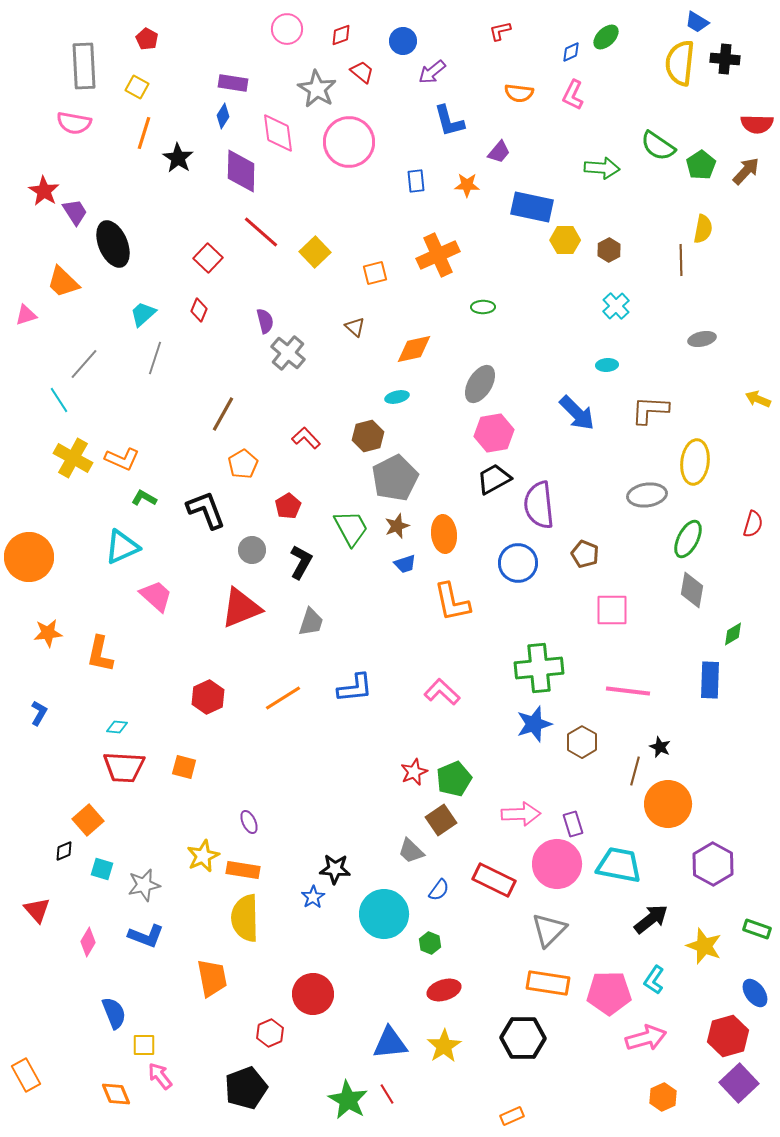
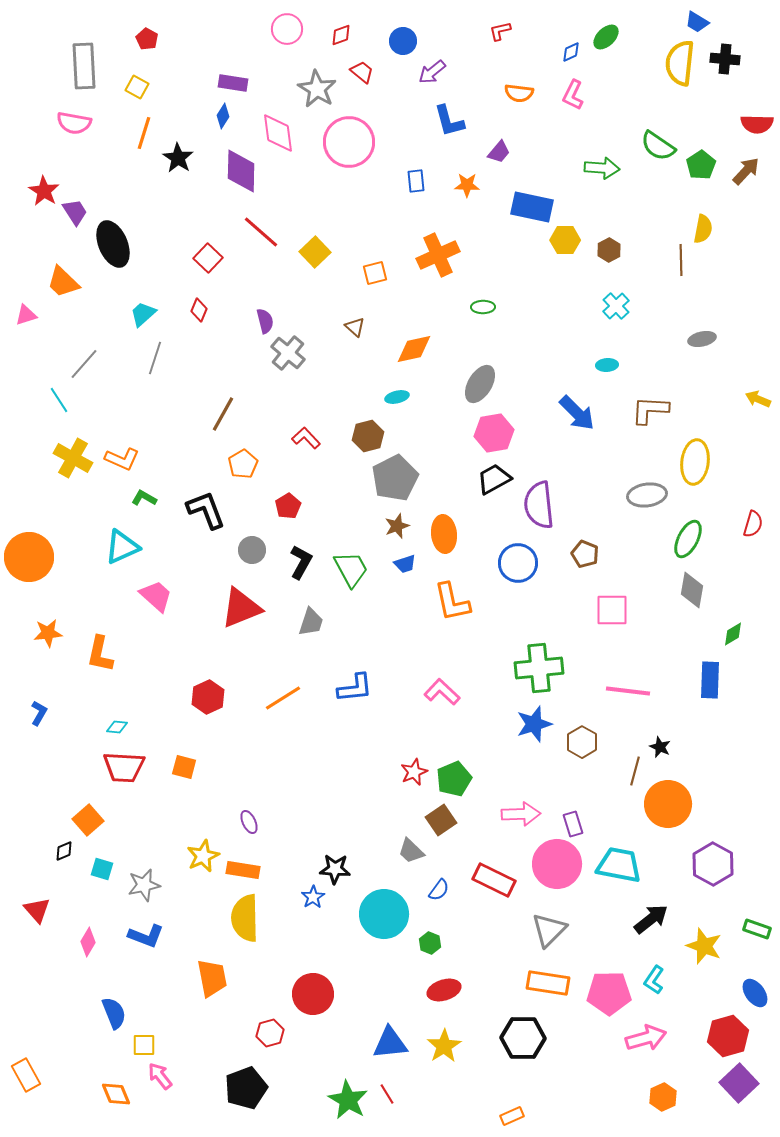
green trapezoid at (351, 528): moved 41 px down
red hexagon at (270, 1033): rotated 8 degrees clockwise
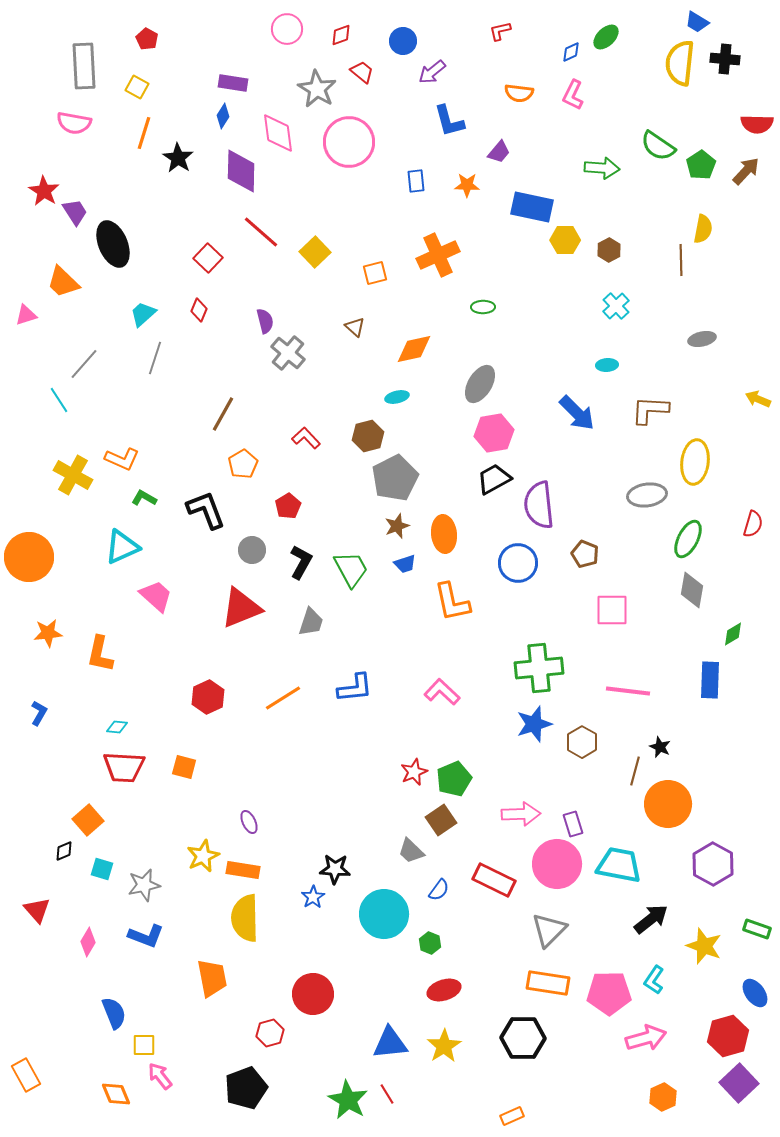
yellow cross at (73, 458): moved 17 px down
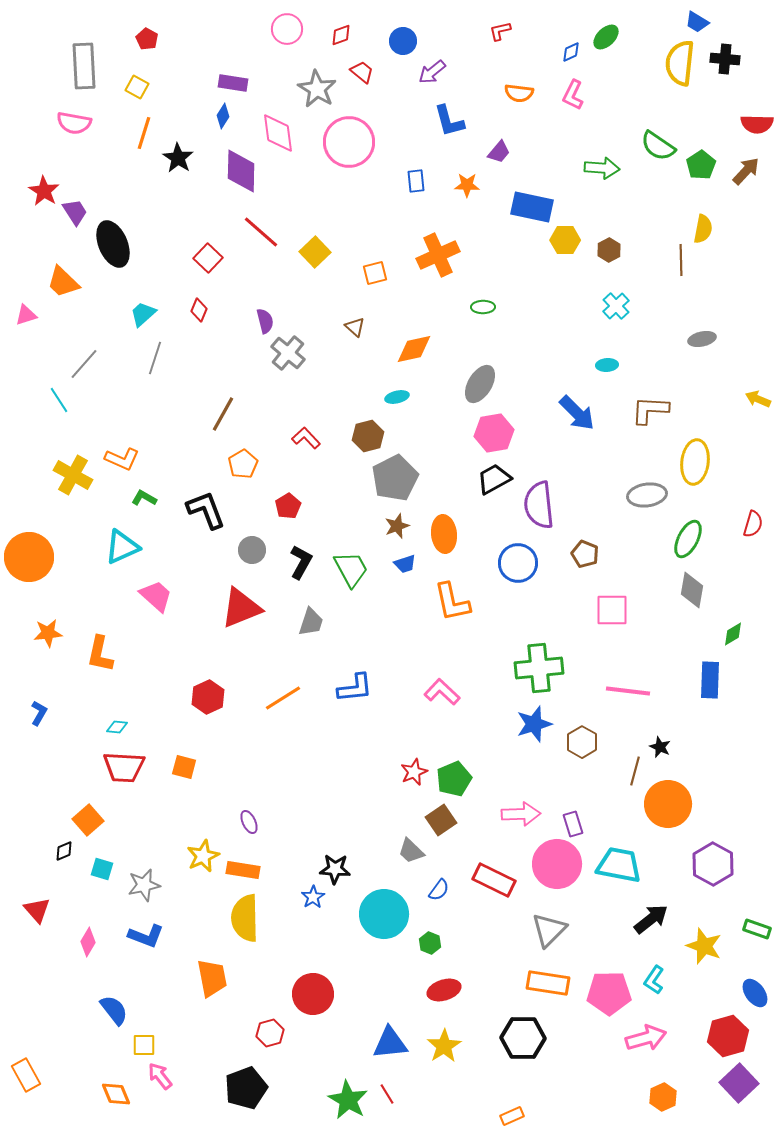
blue semicircle at (114, 1013): moved 3 px up; rotated 16 degrees counterclockwise
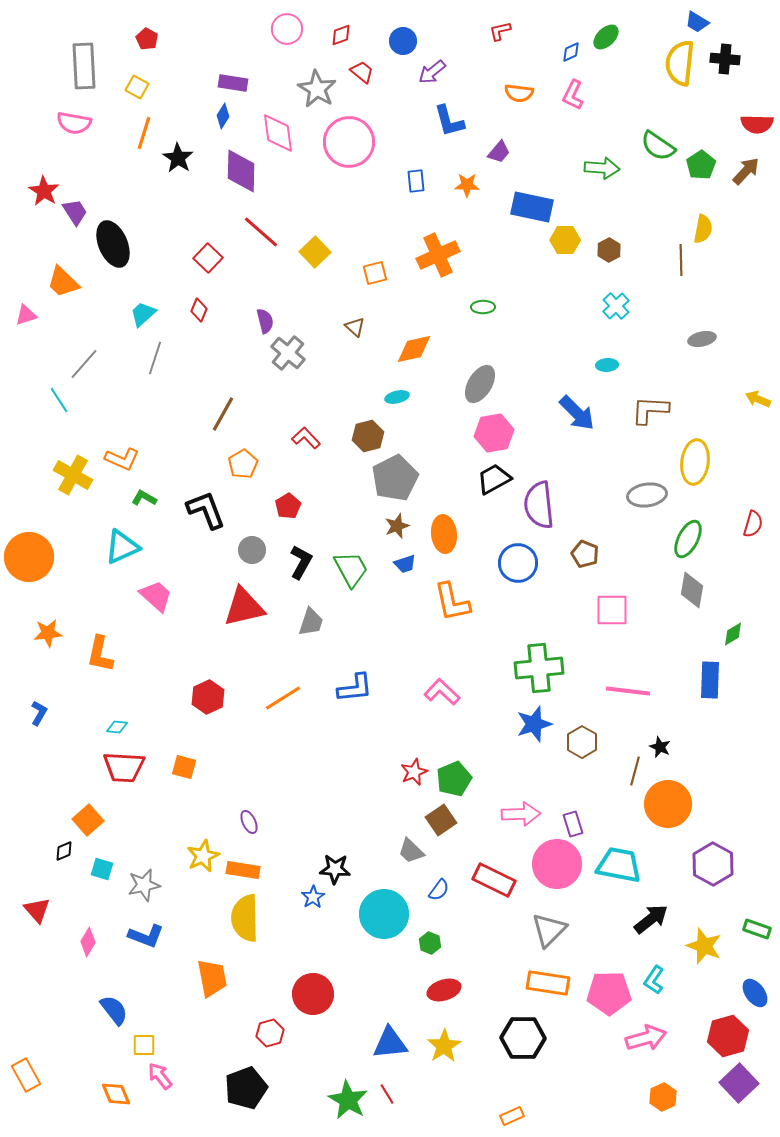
red triangle at (241, 608): moved 3 px right, 1 px up; rotated 9 degrees clockwise
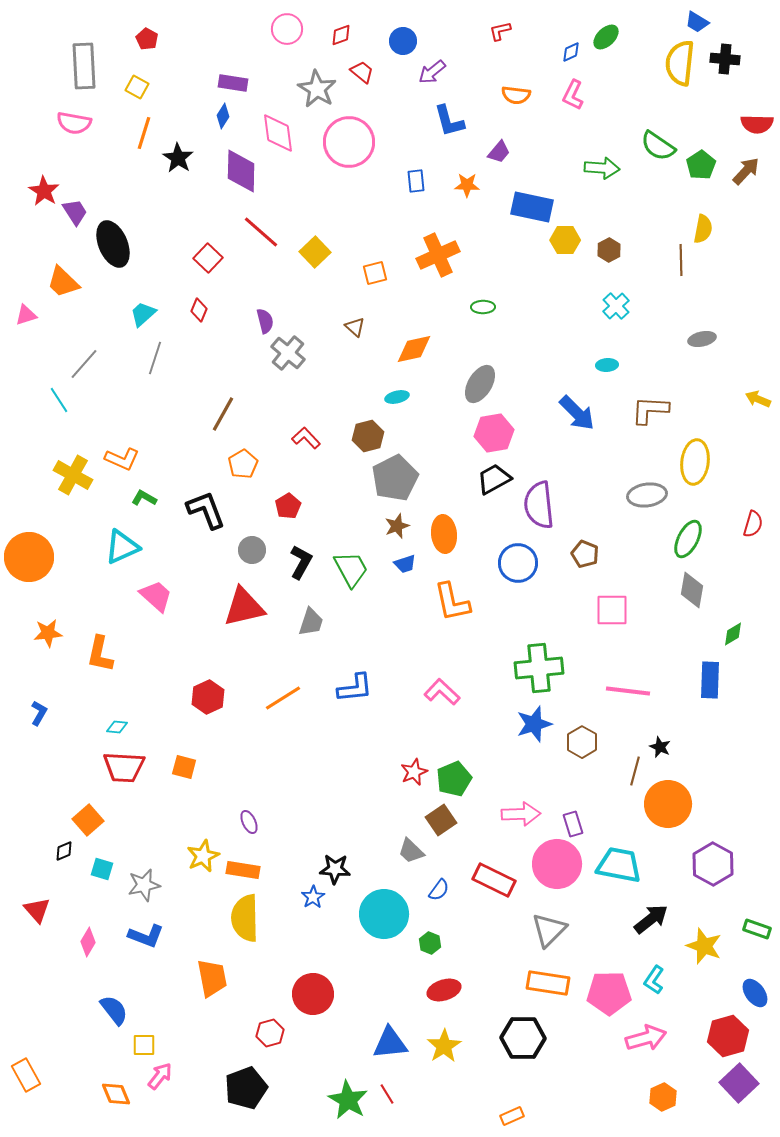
orange semicircle at (519, 93): moved 3 px left, 2 px down
pink arrow at (160, 1076): rotated 76 degrees clockwise
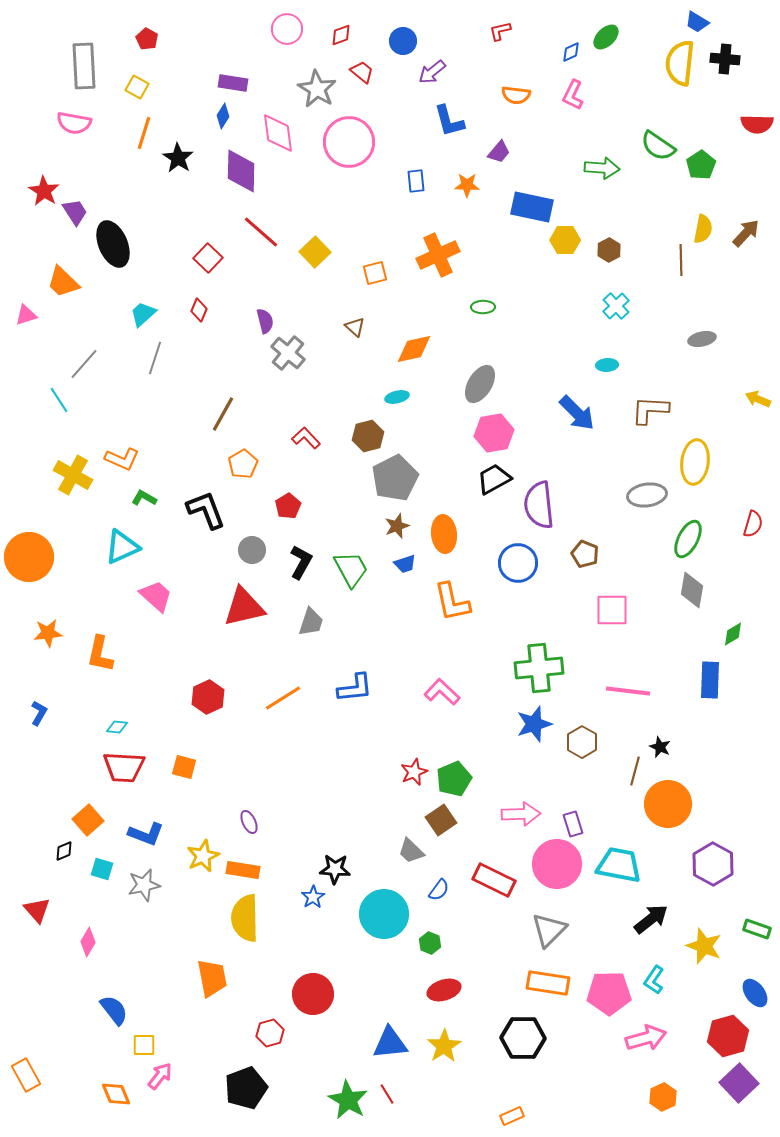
brown arrow at (746, 171): moved 62 px down
blue L-shape at (146, 936): moved 102 px up
